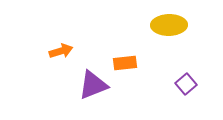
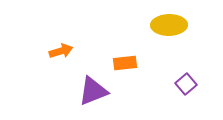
purple triangle: moved 6 px down
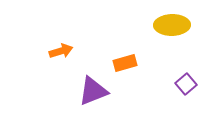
yellow ellipse: moved 3 px right
orange rectangle: rotated 10 degrees counterclockwise
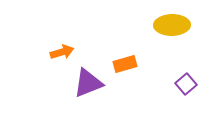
orange arrow: moved 1 px right, 1 px down
orange rectangle: moved 1 px down
purple triangle: moved 5 px left, 8 px up
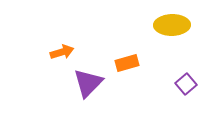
orange rectangle: moved 2 px right, 1 px up
purple triangle: rotated 24 degrees counterclockwise
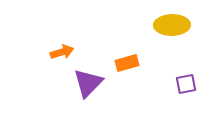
purple square: rotated 30 degrees clockwise
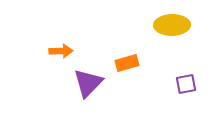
orange arrow: moved 1 px left, 1 px up; rotated 15 degrees clockwise
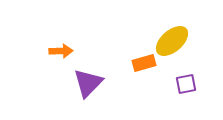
yellow ellipse: moved 16 px down; rotated 40 degrees counterclockwise
orange rectangle: moved 17 px right
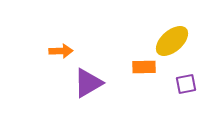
orange rectangle: moved 4 px down; rotated 15 degrees clockwise
purple triangle: rotated 16 degrees clockwise
